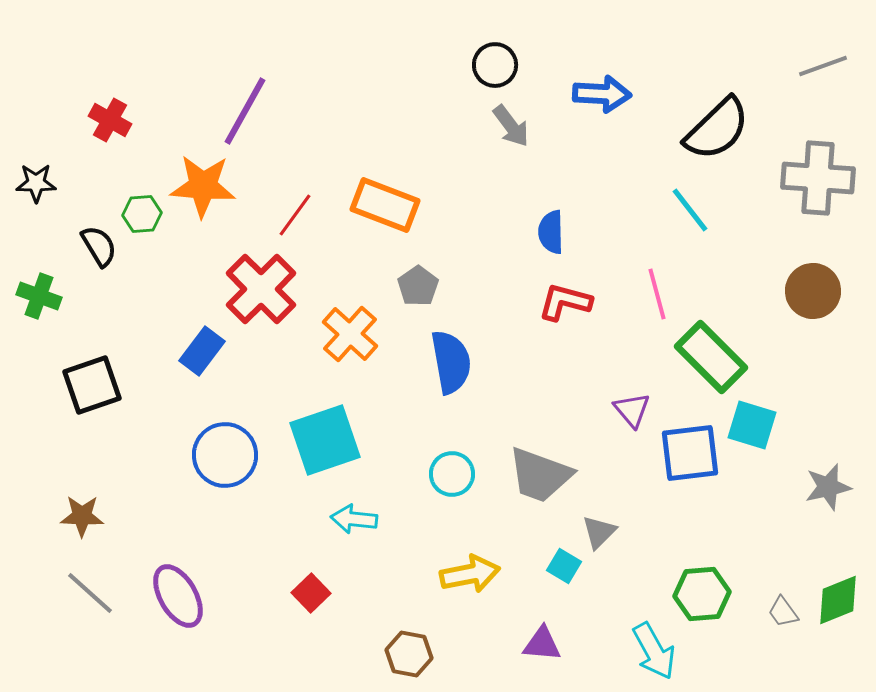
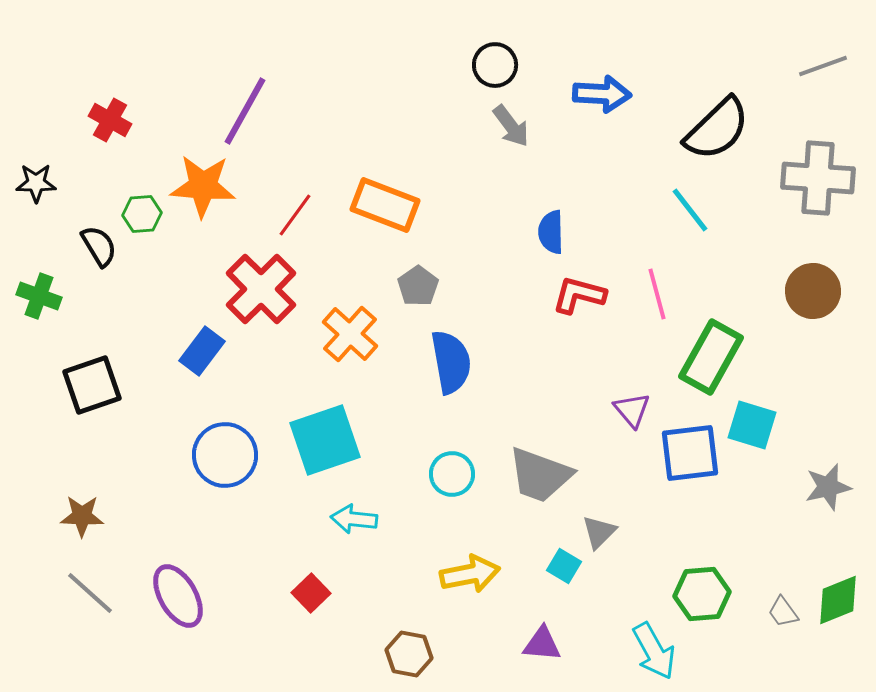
red L-shape at (565, 302): moved 14 px right, 7 px up
green rectangle at (711, 357): rotated 74 degrees clockwise
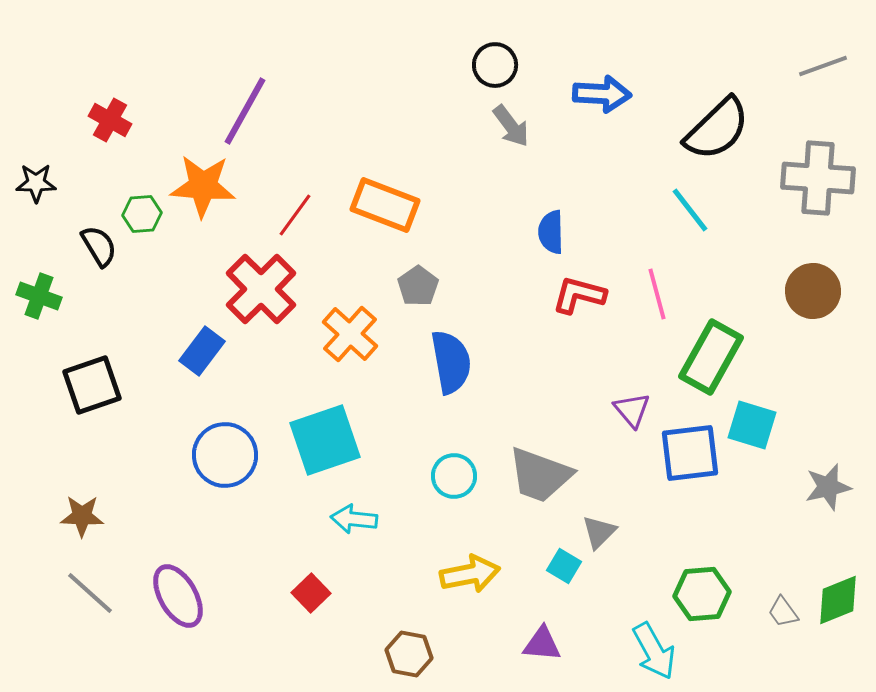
cyan circle at (452, 474): moved 2 px right, 2 px down
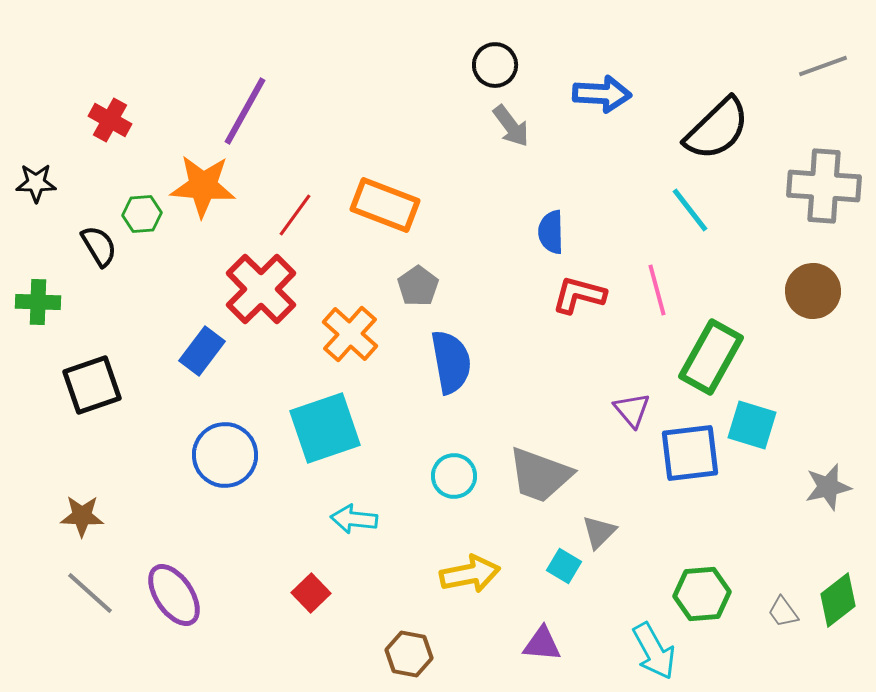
gray cross at (818, 178): moved 6 px right, 8 px down
pink line at (657, 294): moved 4 px up
green cross at (39, 296): moved 1 px left, 6 px down; rotated 18 degrees counterclockwise
cyan square at (325, 440): moved 12 px up
purple ellipse at (178, 596): moved 4 px left, 1 px up; rotated 4 degrees counterclockwise
green diamond at (838, 600): rotated 16 degrees counterclockwise
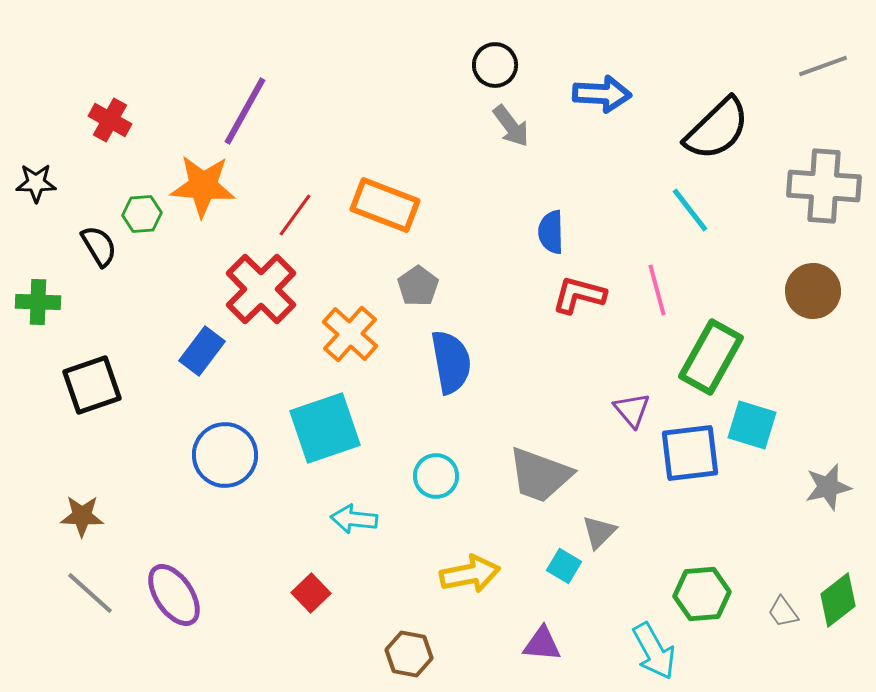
cyan circle at (454, 476): moved 18 px left
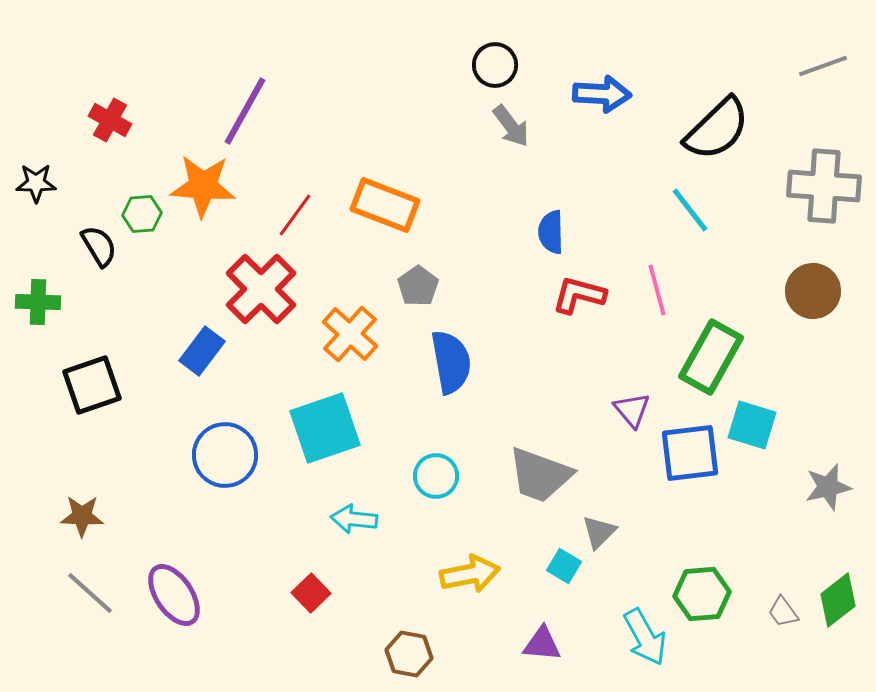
cyan arrow at (654, 651): moved 9 px left, 14 px up
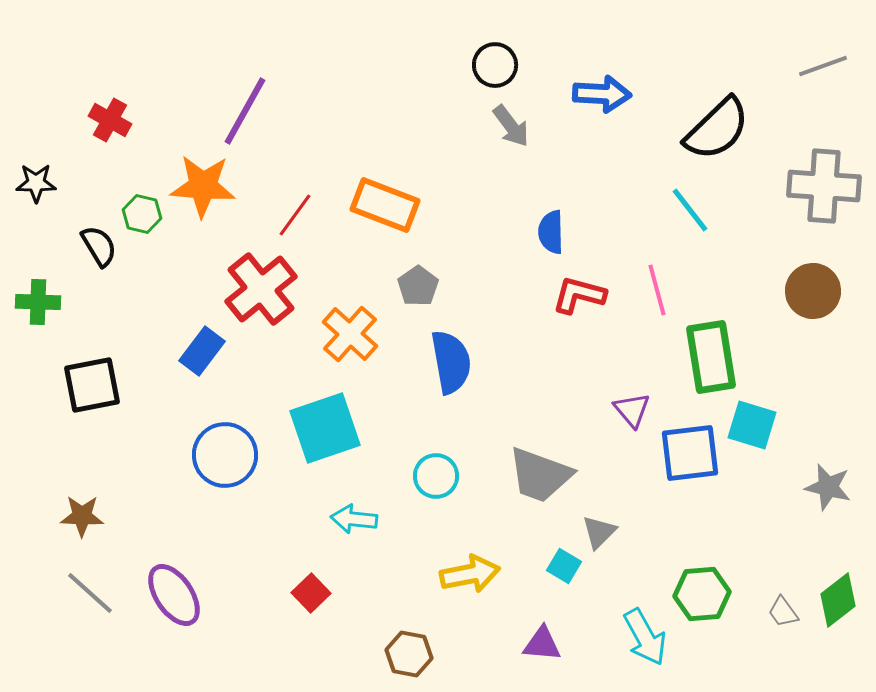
green hexagon at (142, 214): rotated 18 degrees clockwise
red cross at (261, 289): rotated 6 degrees clockwise
green rectangle at (711, 357): rotated 38 degrees counterclockwise
black square at (92, 385): rotated 8 degrees clockwise
gray star at (828, 487): rotated 27 degrees clockwise
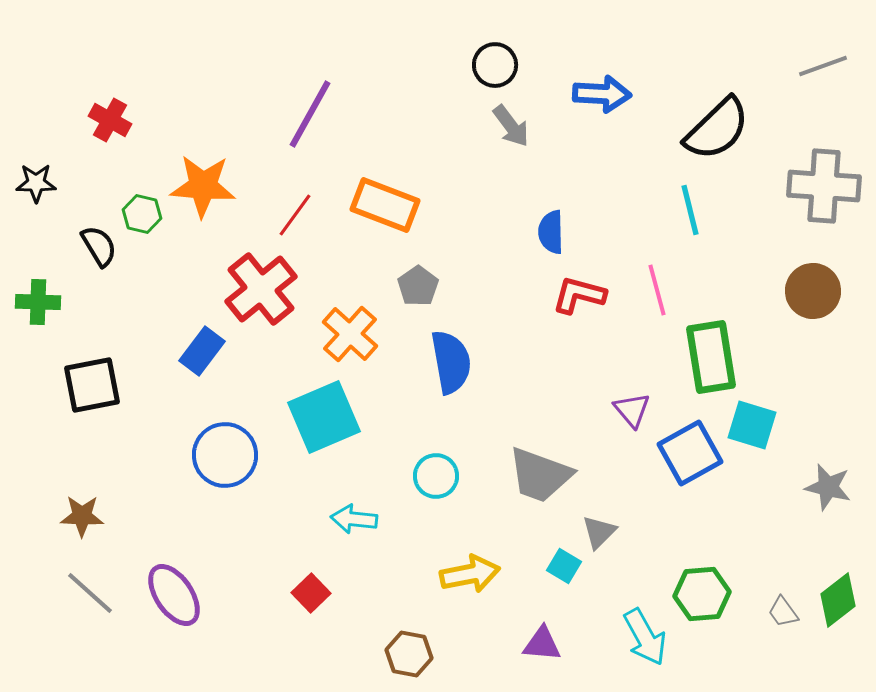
purple line at (245, 111): moved 65 px right, 3 px down
cyan line at (690, 210): rotated 24 degrees clockwise
cyan square at (325, 428): moved 1 px left, 11 px up; rotated 4 degrees counterclockwise
blue square at (690, 453): rotated 22 degrees counterclockwise
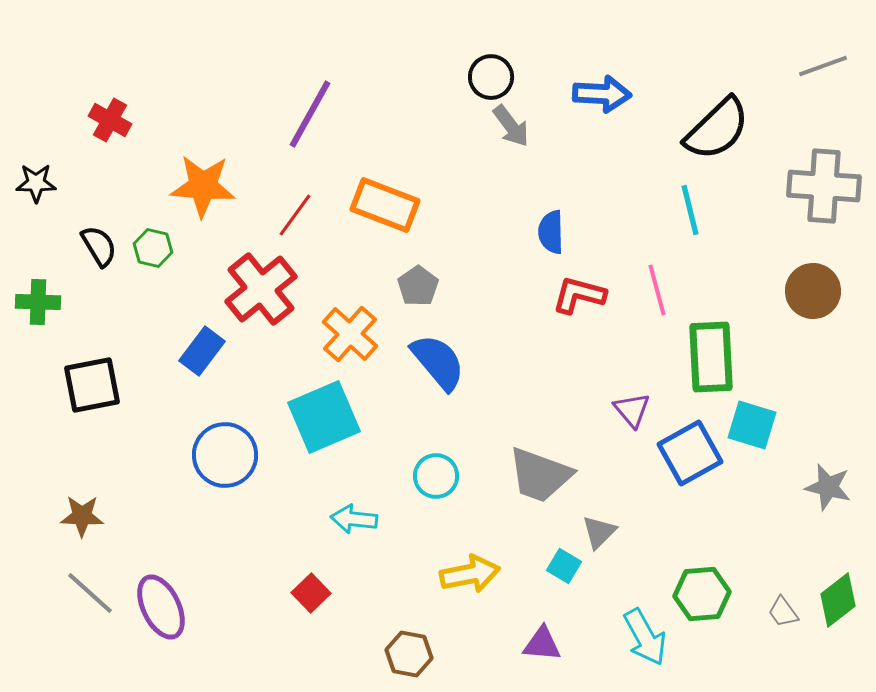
black circle at (495, 65): moved 4 px left, 12 px down
green hexagon at (142, 214): moved 11 px right, 34 px down
green rectangle at (711, 357): rotated 6 degrees clockwise
blue semicircle at (451, 362): moved 13 px left; rotated 30 degrees counterclockwise
purple ellipse at (174, 595): moved 13 px left, 12 px down; rotated 8 degrees clockwise
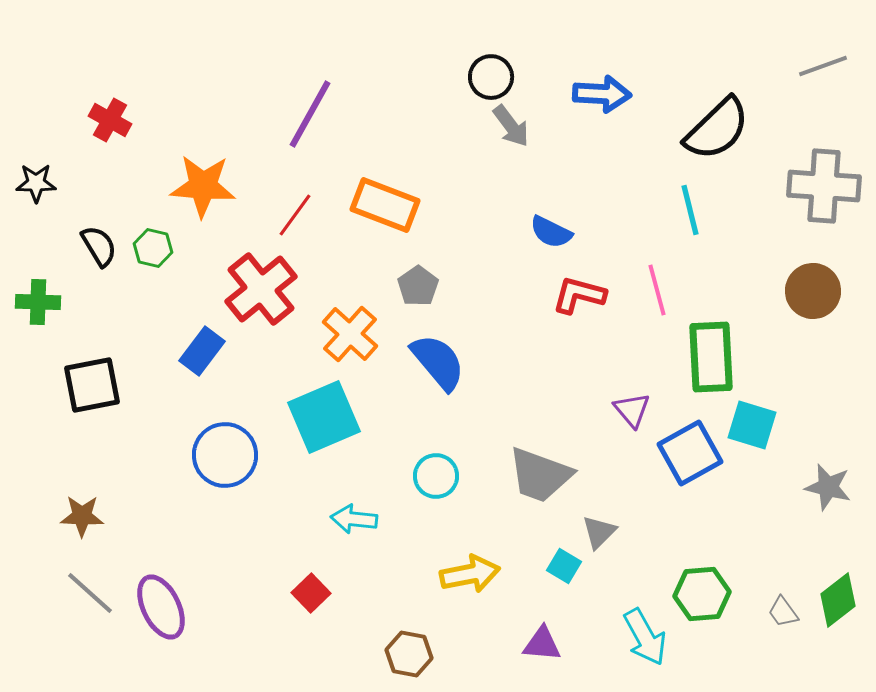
blue semicircle at (551, 232): rotated 63 degrees counterclockwise
